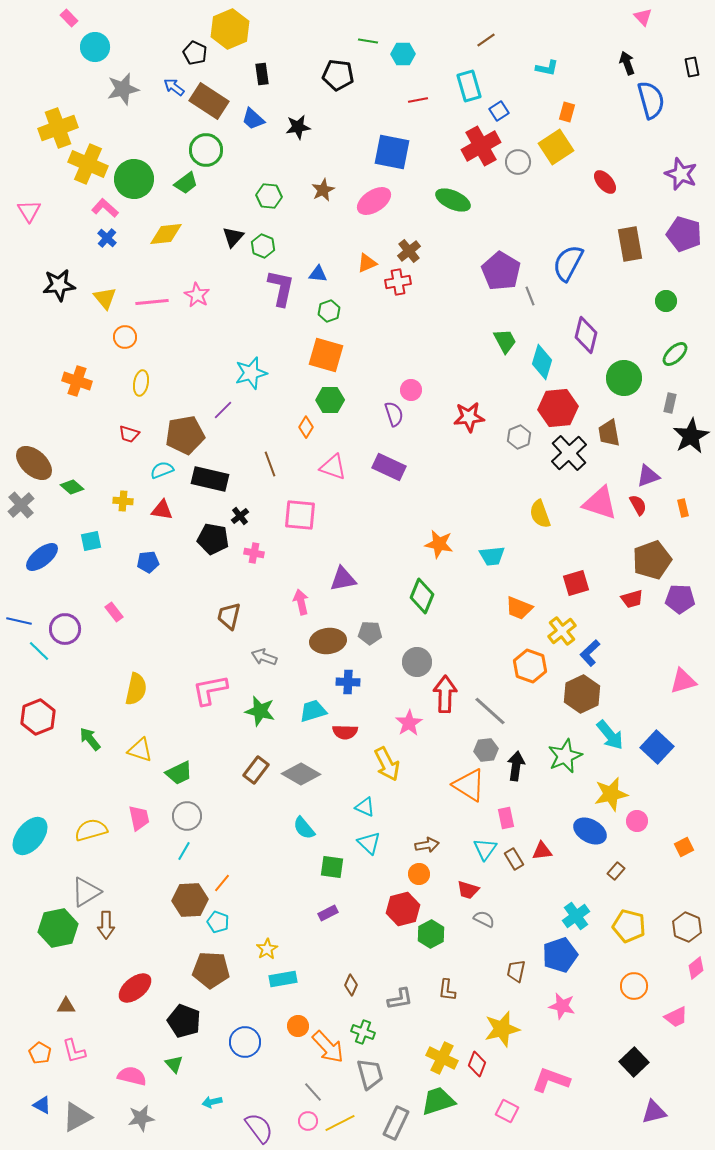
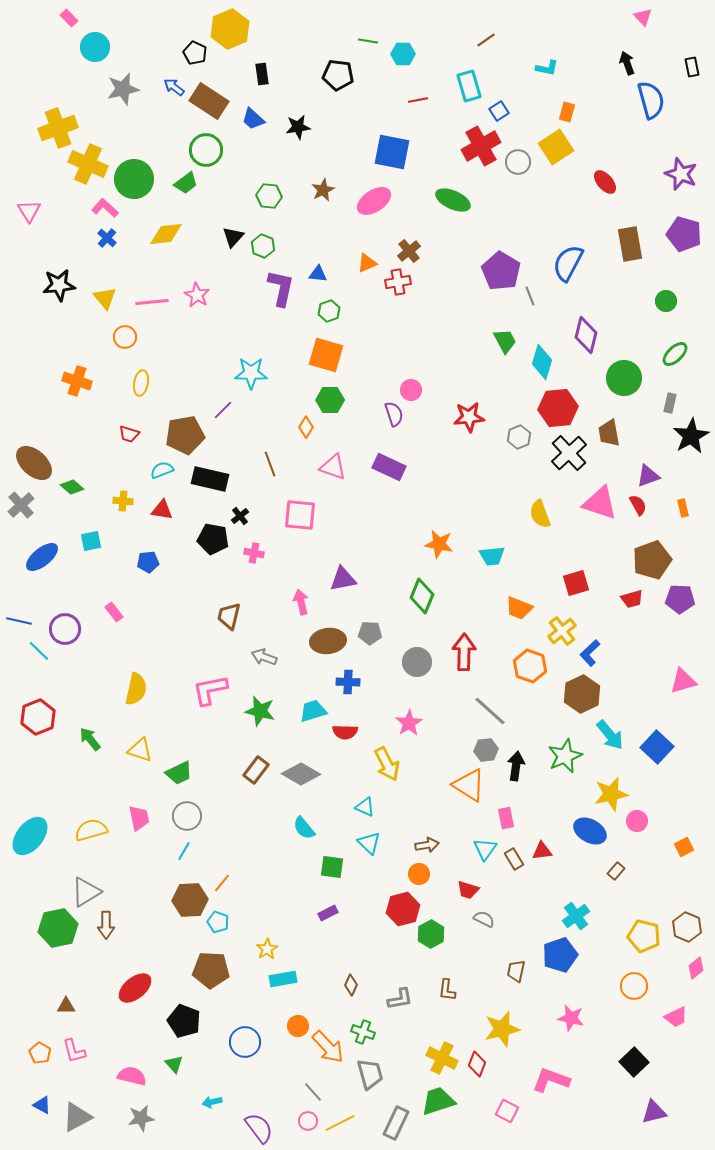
cyan star at (251, 373): rotated 16 degrees clockwise
red arrow at (445, 694): moved 19 px right, 42 px up
yellow pentagon at (629, 926): moved 15 px right, 10 px down
pink star at (562, 1006): moved 9 px right, 12 px down
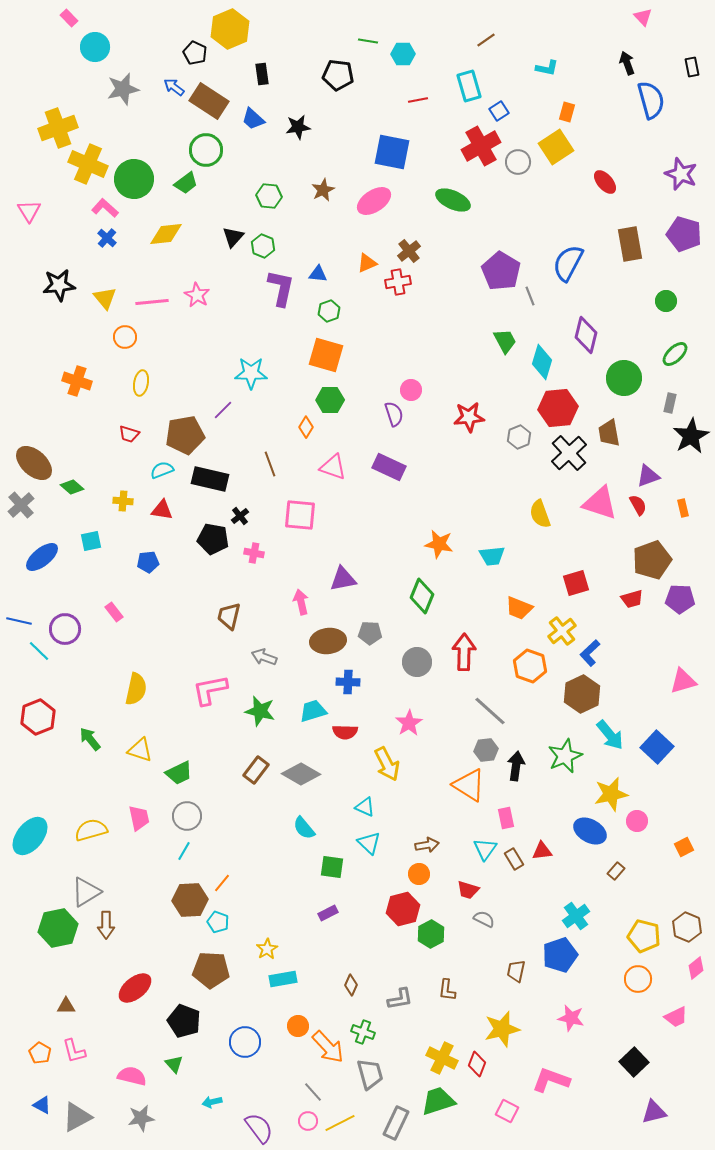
orange circle at (634, 986): moved 4 px right, 7 px up
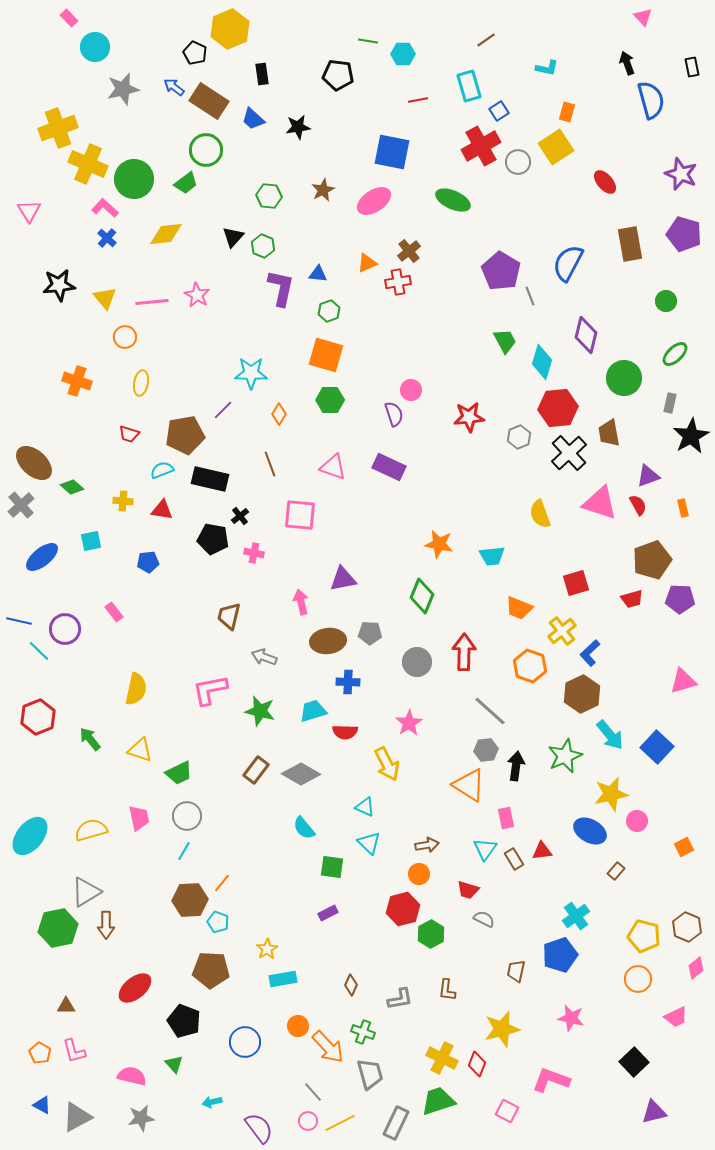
orange diamond at (306, 427): moved 27 px left, 13 px up
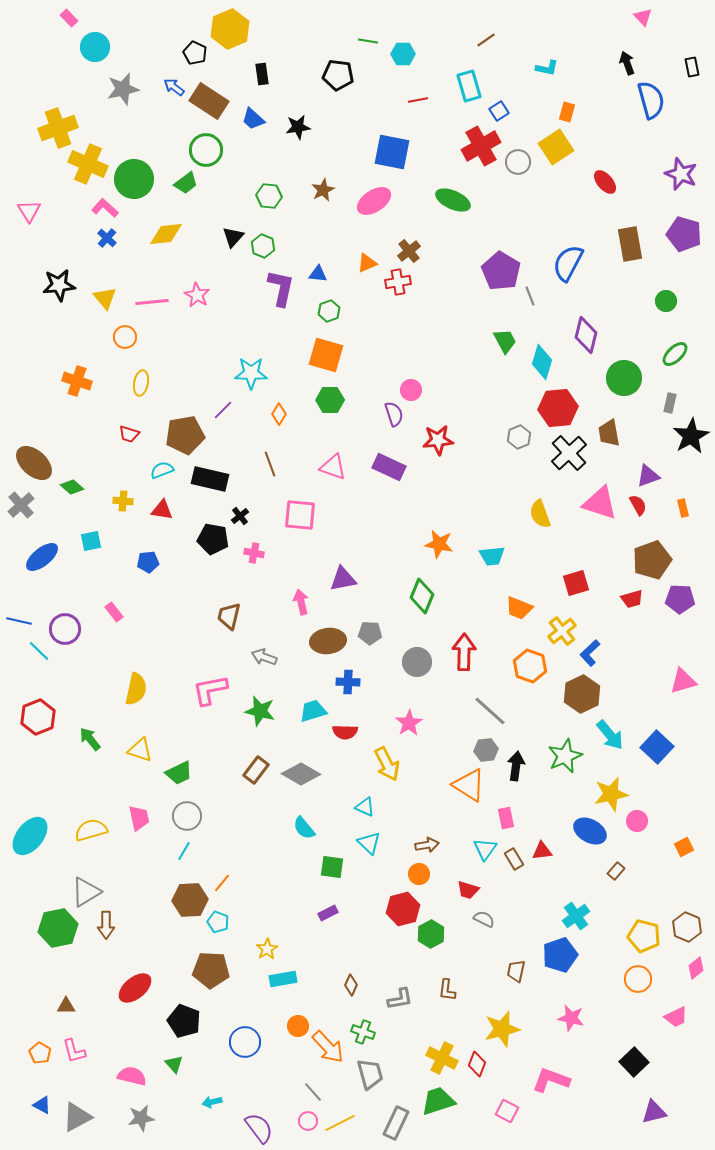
red star at (469, 417): moved 31 px left, 23 px down
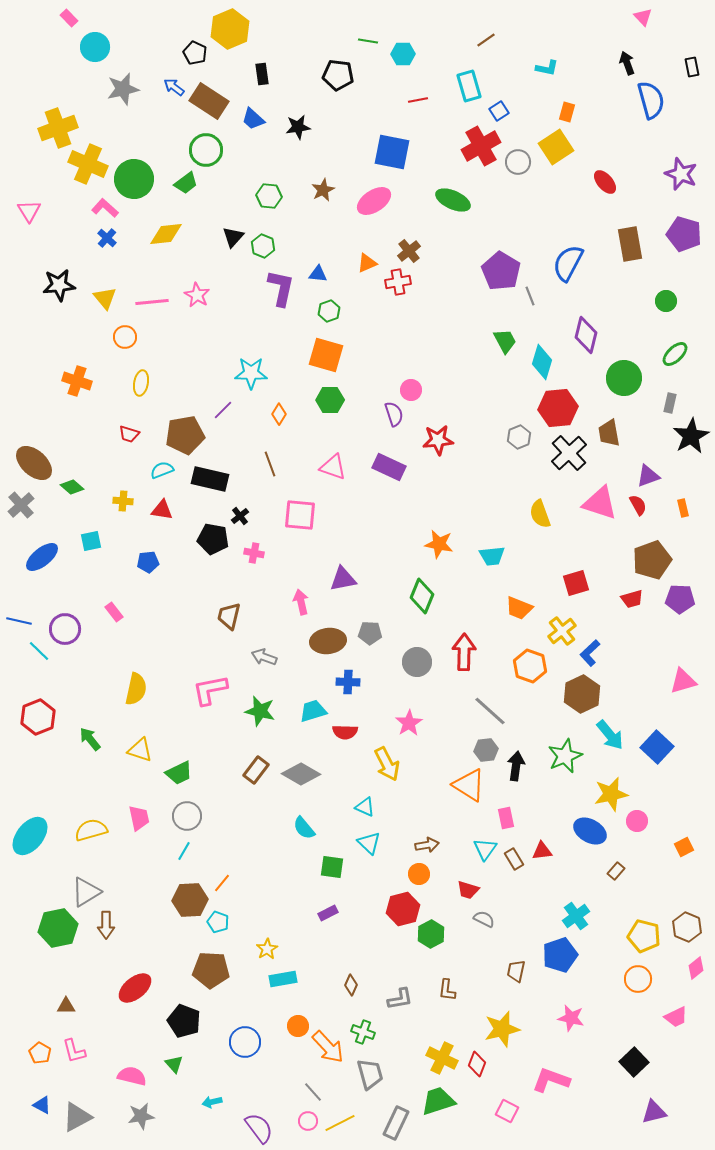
gray star at (141, 1118): moved 2 px up
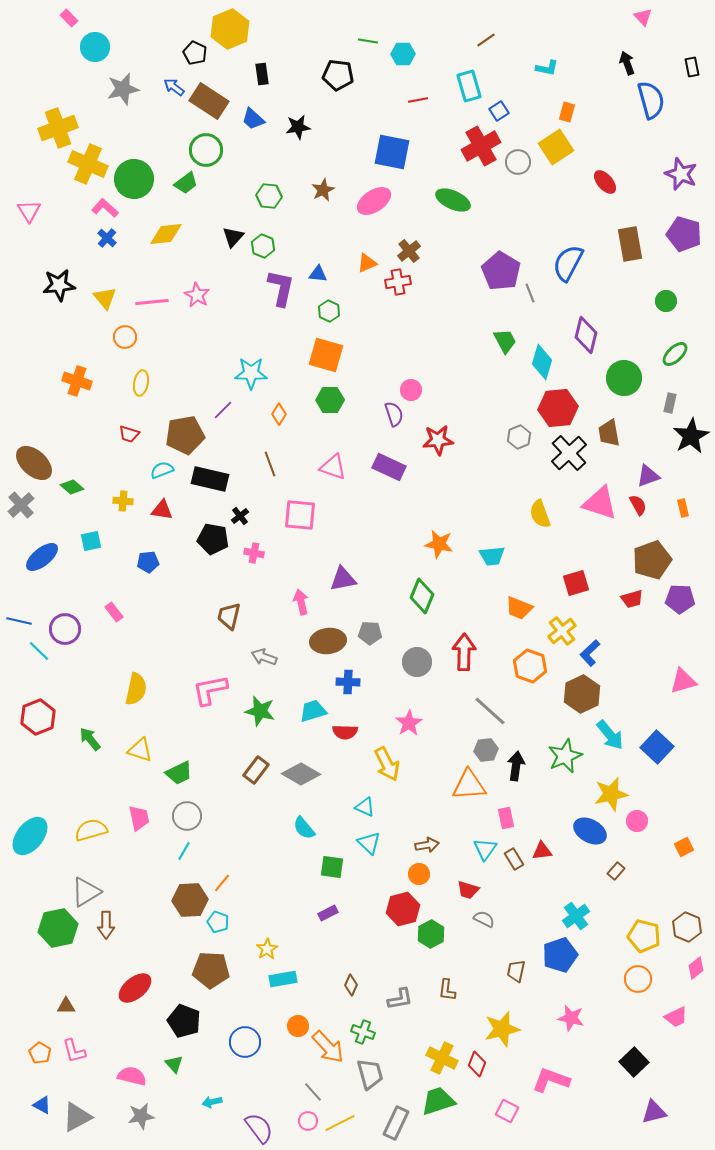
gray line at (530, 296): moved 3 px up
green hexagon at (329, 311): rotated 15 degrees counterclockwise
orange triangle at (469, 785): rotated 36 degrees counterclockwise
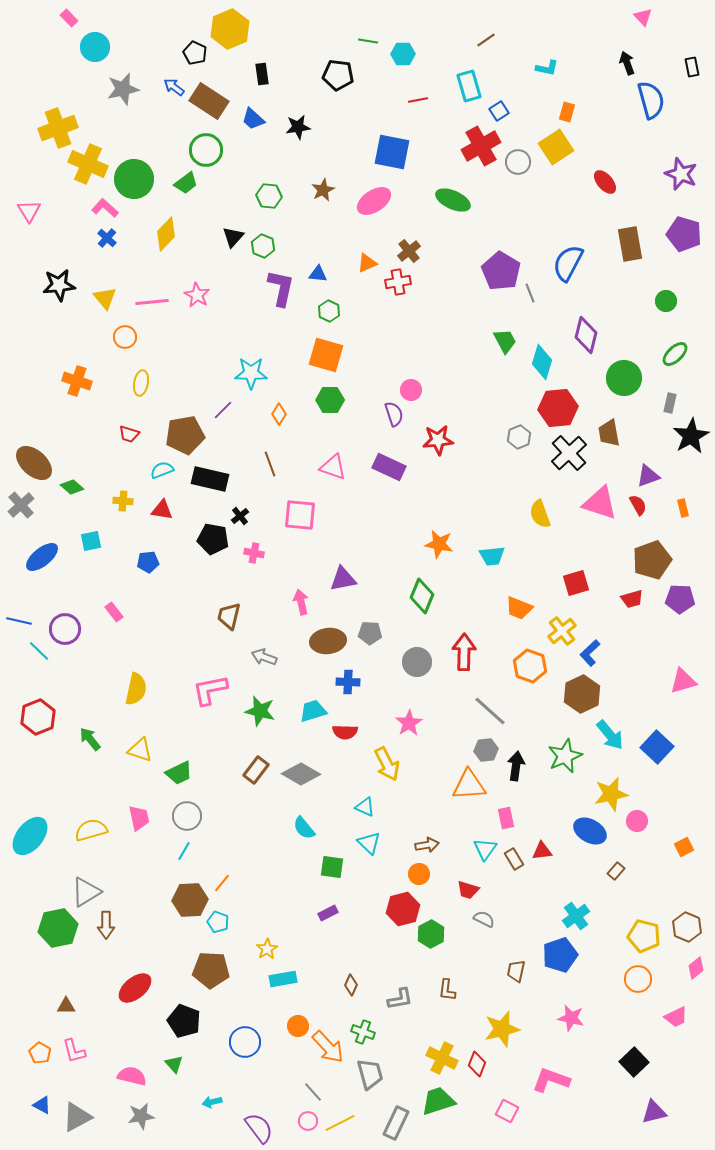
yellow diamond at (166, 234): rotated 40 degrees counterclockwise
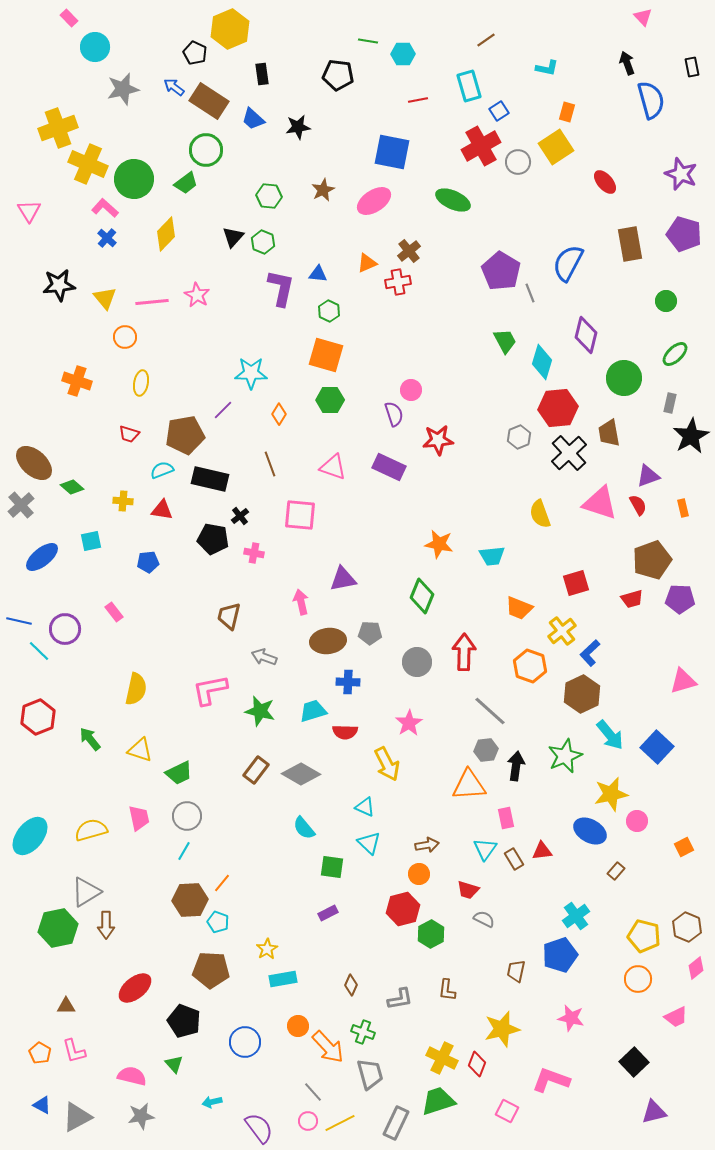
green hexagon at (263, 246): moved 4 px up
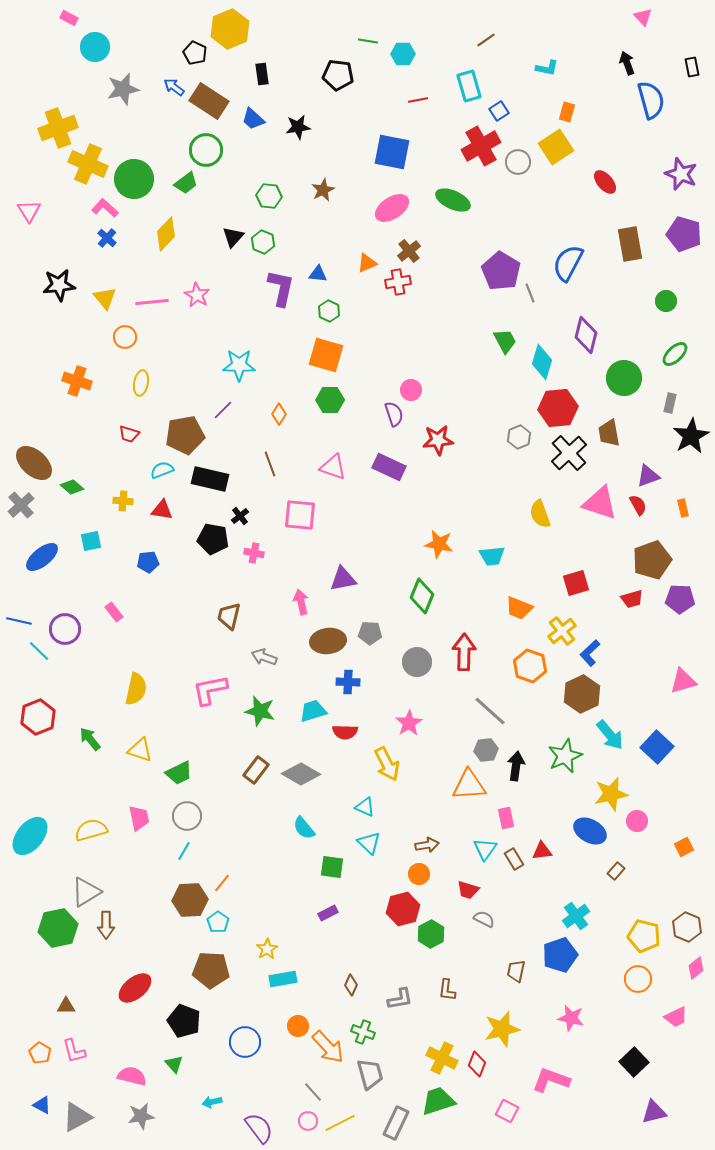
pink rectangle at (69, 18): rotated 18 degrees counterclockwise
pink ellipse at (374, 201): moved 18 px right, 7 px down
cyan star at (251, 373): moved 12 px left, 8 px up
cyan pentagon at (218, 922): rotated 15 degrees clockwise
